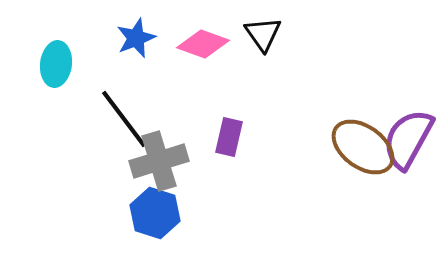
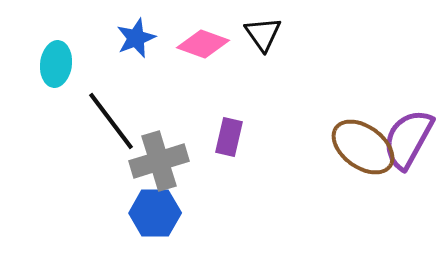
black line: moved 13 px left, 2 px down
blue hexagon: rotated 18 degrees counterclockwise
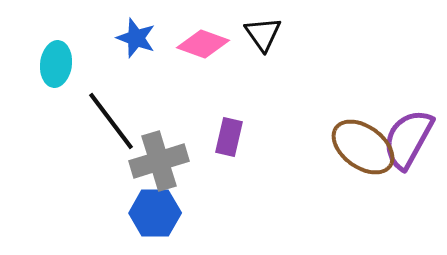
blue star: rotated 30 degrees counterclockwise
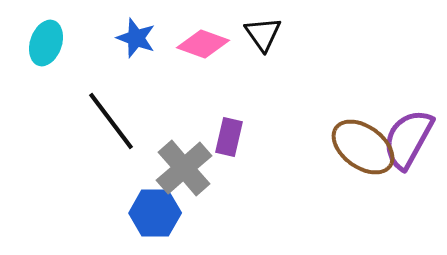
cyan ellipse: moved 10 px left, 21 px up; rotated 12 degrees clockwise
gray cross: moved 25 px right, 7 px down; rotated 24 degrees counterclockwise
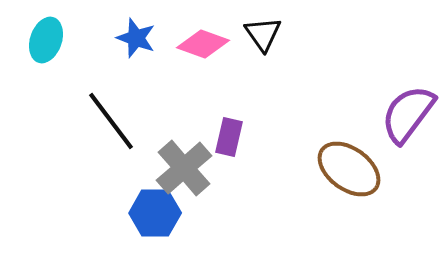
cyan ellipse: moved 3 px up
purple semicircle: moved 25 px up; rotated 8 degrees clockwise
brown ellipse: moved 14 px left, 22 px down
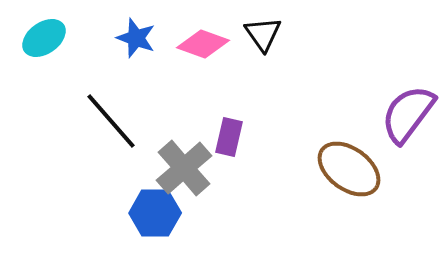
cyan ellipse: moved 2 px left, 2 px up; rotated 36 degrees clockwise
black line: rotated 4 degrees counterclockwise
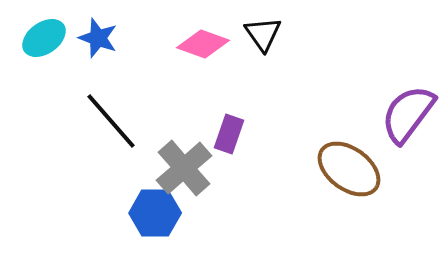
blue star: moved 38 px left
purple rectangle: moved 3 px up; rotated 6 degrees clockwise
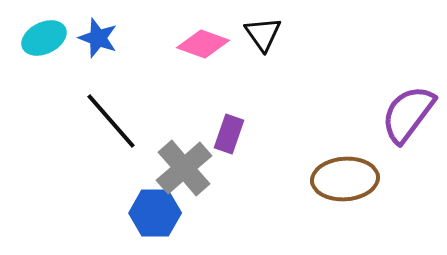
cyan ellipse: rotated 9 degrees clockwise
brown ellipse: moved 4 px left, 10 px down; rotated 40 degrees counterclockwise
